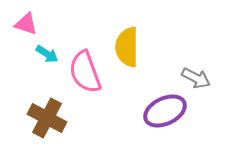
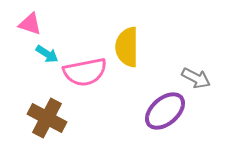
pink triangle: moved 4 px right
pink semicircle: rotated 81 degrees counterclockwise
purple ellipse: rotated 15 degrees counterclockwise
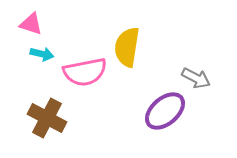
pink triangle: moved 1 px right
yellow semicircle: rotated 9 degrees clockwise
cyan arrow: moved 5 px left; rotated 20 degrees counterclockwise
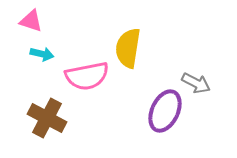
pink triangle: moved 3 px up
yellow semicircle: moved 1 px right, 1 px down
pink semicircle: moved 2 px right, 4 px down
gray arrow: moved 5 px down
purple ellipse: rotated 24 degrees counterclockwise
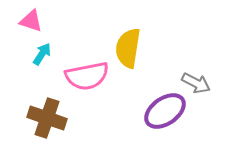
cyan arrow: rotated 70 degrees counterclockwise
purple ellipse: rotated 30 degrees clockwise
brown cross: rotated 9 degrees counterclockwise
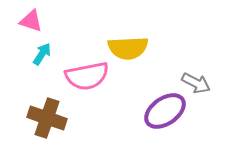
yellow semicircle: rotated 102 degrees counterclockwise
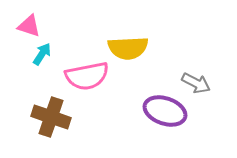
pink triangle: moved 2 px left, 5 px down
purple ellipse: rotated 54 degrees clockwise
brown cross: moved 4 px right, 1 px up
